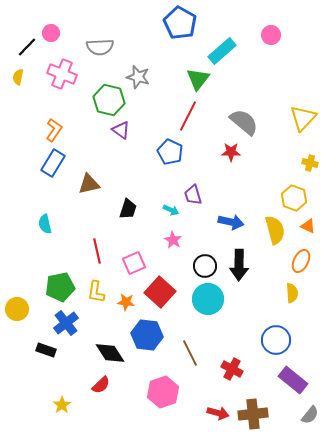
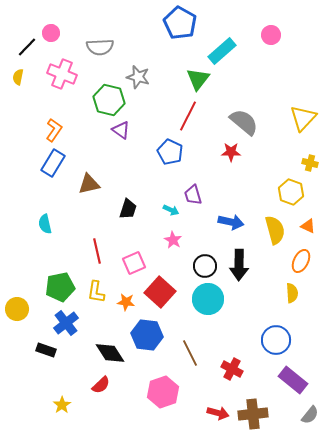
yellow hexagon at (294, 198): moved 3 px left, 6 px up
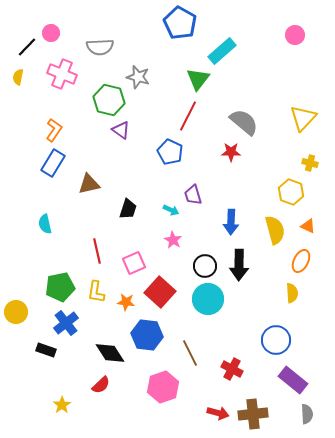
pink circle at (271, 35): moved 24 px right
blue arrow at (231, 222): rotated 80 degrees clockwise
yellow circle at (17, 309): moved 1 px left, 3 px down
pink hexagon at (163, 392): moved 5 px up
gray semicircle at (310, 415): moved 3 px left, 1 px up; rotated 42 degrees counterclockwise
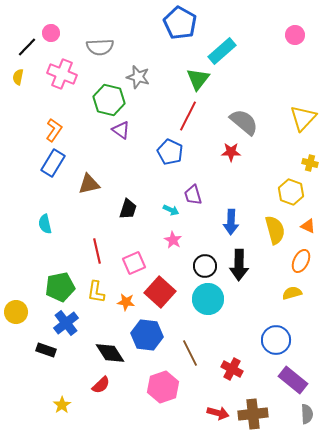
yellow semicircle at (292, 293): rotated 102 degrees counterclockwise
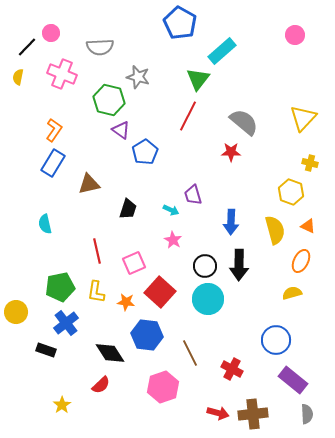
blue pentagon at (170, 152): moved 25 px left; rotated 15 degrees clockwise
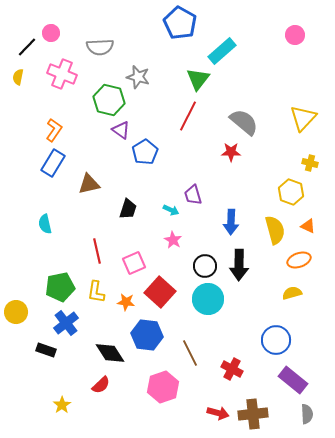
orange ellipse at (301, 261): moved 2 px left, 1 px up; rotated 45 degrees clockwise
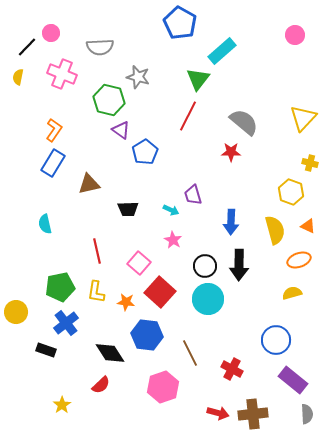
black trapezoid at (128, 209): rotated 70 degrees clockwise
pink square at (134, 263): moved 5 px right; rotated 25 degrees counterclockwise
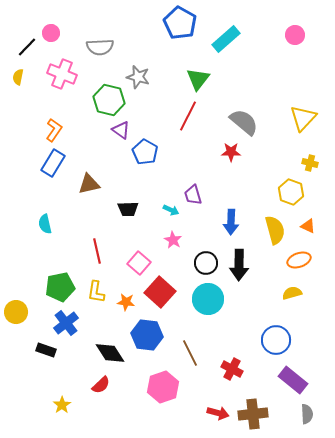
cyan rectangle at (222, 51): moved 4 px right, 12 px up
blue pentagon at (145, 152): rotated 10 degrees counterclockwise
black circle at (205, 266): moved 1 px right, 3 px up
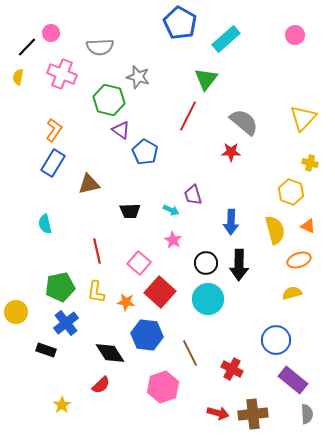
green triangle at (198, 79): moved 8 px right
black trapezoid at (128, 209): moved 2 px right, 2 px down
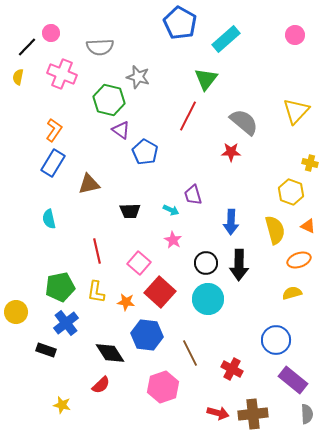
yellow triangle at (303, 118): moved 7 px left, 7 px up
cyan semicircle at (45, 224): moved 4 px right, 5 px up
yellow star at (62, 405): rotated 24 degrees counterclockwise
